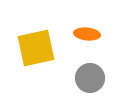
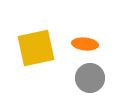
orange ellipse: moved 2 px left, 10 px down
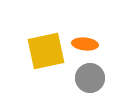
yellow square: moved 10 px right, 3 px down
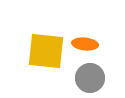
yellow square: rotated 18 degrees clockwise
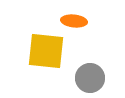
orange ellipse: moved 11 px left, 23 px up
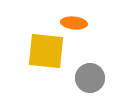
orange ellipse: moved 2 px down
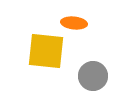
gray circle: moved 3 px right, 2 px up
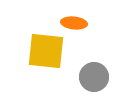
gray circle: moved 1 px right, 1 px down
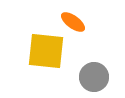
orange ellipse: moved 1 px left, 1 px up; rotated 30 degrees clockwise
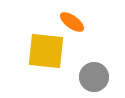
orange ellipse: moved 1 px left
